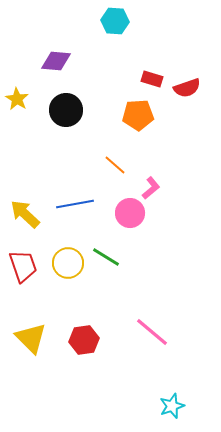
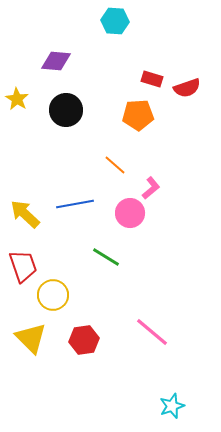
yellow circle: moved 15 px left, 32 px down
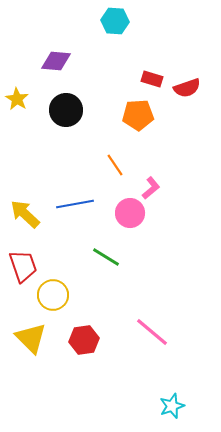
orange line: rotated 15 degrees clockwise
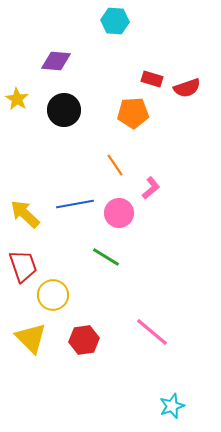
black circle: moved 2 px left
orange pentagon: moved 5 px left, 2 px up
pink circle: moved 11 px left
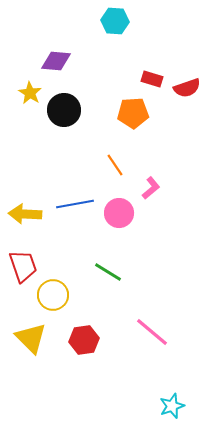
yellow star: moved 13 px right, 6 px up
yellow arrow: rotated 40 degrees counterclockwise
green line: moved 2 px right, 15 px down
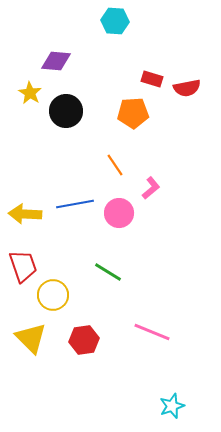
red semicircle: rotated 8 degrees clockwise
black circle: moved 2 px right, 1 px down
pink line: rotated 18 degrees counterclockwise
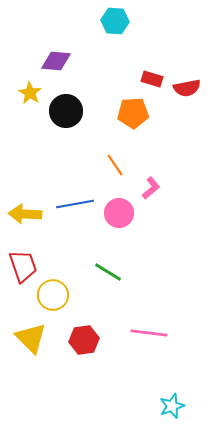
pink line: moved 3 px left, 1 px down; rotated 15 degrees counterclockwise
